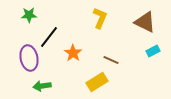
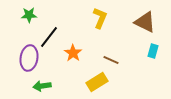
cyan rectangle: rotated 48 degrees counterclockwise
purple ellipse: rotated 20 degrees clockwise
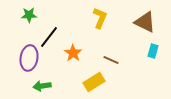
yellow rectangle: moved 3 px left
